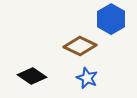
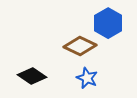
blue hexagon: moved 3 px left, 4 px down
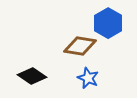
brown diamond: rotated 16 degrees counterclockwise
blue star: moved 1 px right
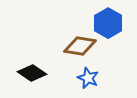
black diamond: moved 3 px up
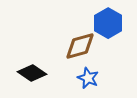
brown diamond: rotated 24 degrees counterclockwise
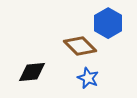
brown diamond: rotated 60 degrees clockwise
black diamond: moved 1 px up; rotated 40 degrees counterclockwise
